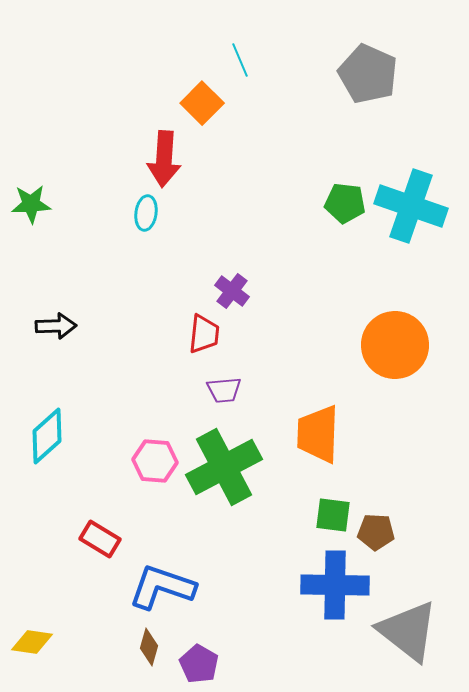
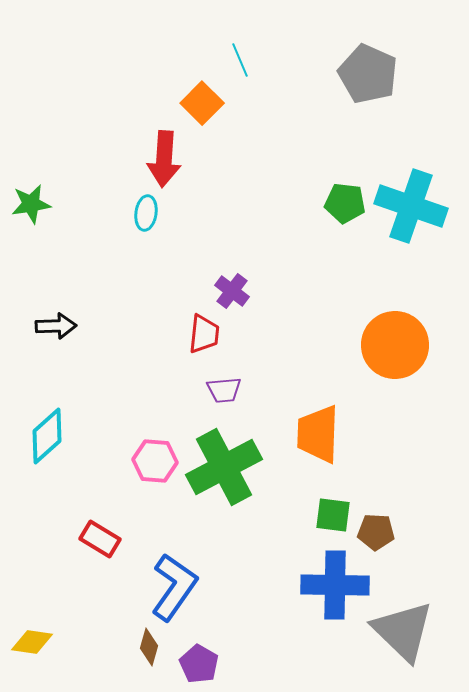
green star: rotated 6 degrees counterclockwise
blue L-shape: moved 12 px right; rotated 106 degrees clockwise
gray triangle: moved 5 px left; rotated 6 degrees clockwise
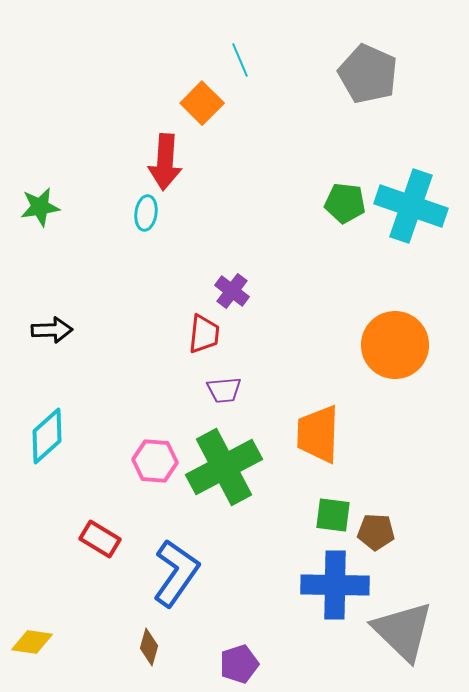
red arrow: moved 1 px right, 3 px down
green star: moved 9 px right, 3 px down
black arrow: moved 4 px left, 4 px down
blue L-shape: moved 2 px right, 14 px up
purple pentagon: moved 40 px right; rotated 24 degrees clockwise
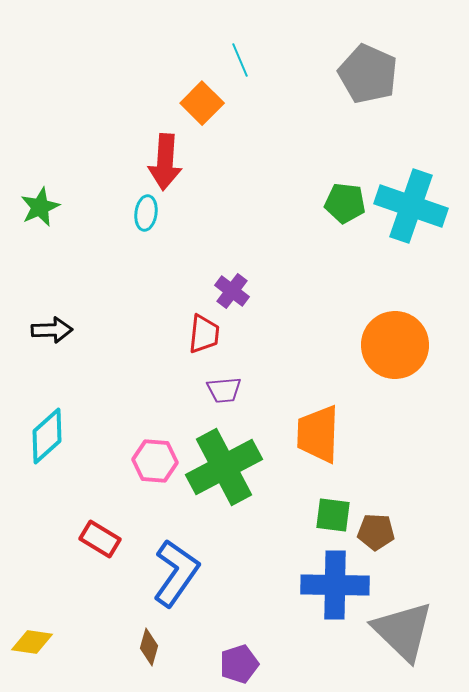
green star: rotated 15 degrees counterclockwise
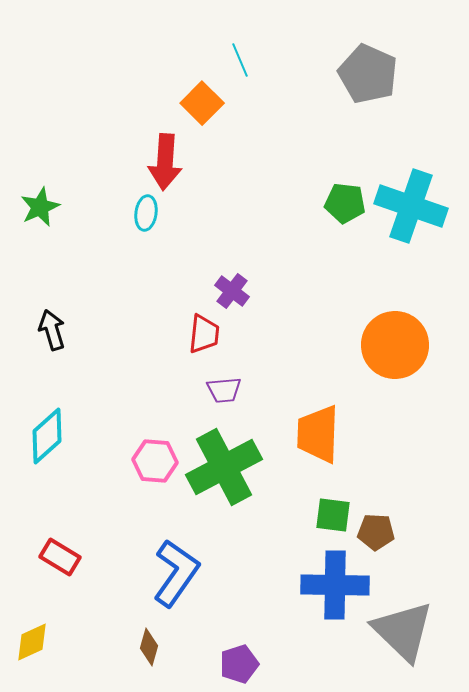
black arrow: rotated 105 degrees counterclockwise
red rectangle: moved 40 px left, 18 px down
yellow diamond: rotated 33 degrees counterclockwise
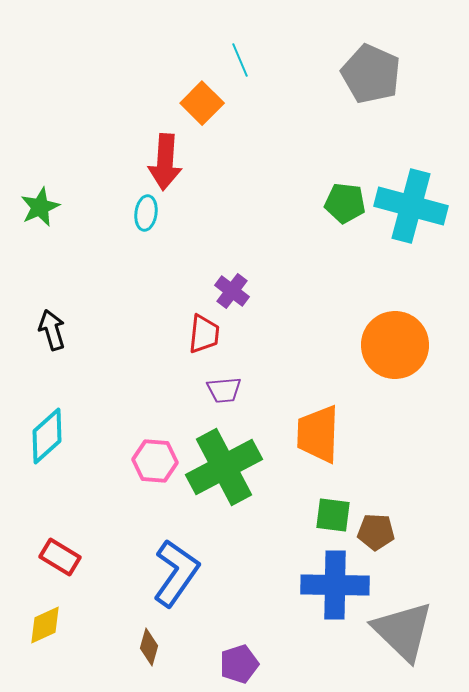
gray pentagon: moved 3 px right
cyan cross: rotated 4 degrees counterclockwise
yellow diamond: moved 13 px right, 17 px up
